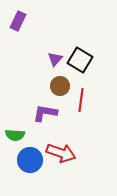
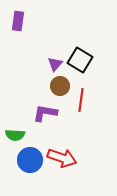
purple rectangle: rotated 18 degrees counterclockwise
purple triangle: moved 5 px down
red arrow: moved 1 px right, 5 px down
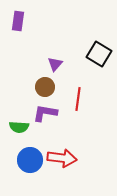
black square: moved 19 px right, 6 px up
brown circle: moved 15 px left, 1 px down
red line: moved 3 px left, 1 px up
green semicircle: moved 4 px right, 8 px up
red arrow: rotated 12 degrees counterclockwise
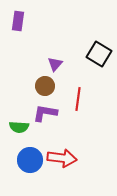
brown circle: moved 1 px up
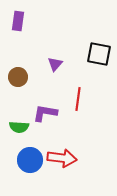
black square: rotated 20 degrees counterclockwise
brown circle: moved 27 px left, 9 px up
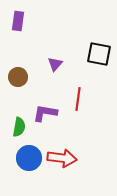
green semicircle: rotated 84 degrees counterclockwise
blue circle: moved 1 px left, 2 px up
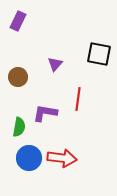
purple rectangle: rotated 18 degrees clockwise
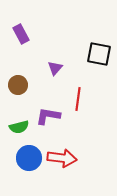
purple rectangle: moved 3 px right, 13 px down; rotated 54 degrees counterclockwise
purple triangle: moved 4 px down
brown circle: moved 8 px down
purple L-shape: moved 3 px right, 3 px down
green semicircle: rotated 66 degrees clockwise
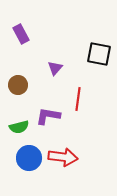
red arrow: moved 1 px right, 1 px up
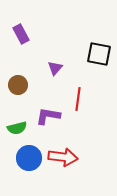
green semicircle: moved 2 px left, 1 px down
